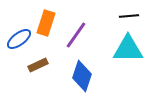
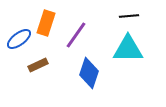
blue diamond: moved 7 px right, 3 px up
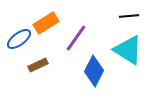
orange rectangle: rotated 40 degrees clockwise
purple line: moved 3 px down
cyan triangle: moved 1 px down; rotated 32 degrees clockwise
blue diamond: moved 5 px right, 2 px up; rotated 8 degrees clockwise
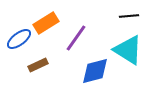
blue diamond: moved 1 px right; rotated 48 degrees clockwise
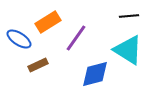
orange rectangle: moved 2 px right, 1 px up
blue ellipse: rotated 70 degrees clockwise
blue diamond: moved 3 px down
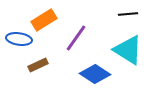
black line: moved 1 px left, 2 px up
orange rectangle: moved 4 px left, 2 px up
blue ellipse: rotated 25 degrees counterclockwise
blue diamond: rotated 48 degrees clockwise
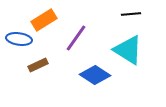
black line: moved 3 px right
blue diamond: moved 1 px down
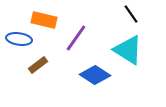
black line: rotated 60 degrees clockwise
orange rectangle: rotated 45 degrees clockwise
brown rectangle: rotated 12 degrees counterclockwise
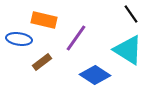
brown rectangle: moved 4 px right, 3 px up
